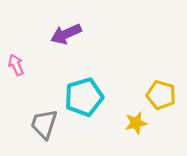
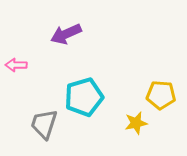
pink arrow: rotated 65 degrees counterclockwise
yellow pentagon: rotated 12 degrees counterclockwise
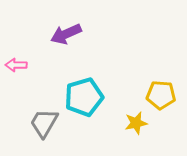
gray trapezoid: moved 1 px up; rotated 12 degrees clockwise
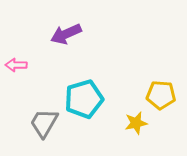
cyan pentagon: moved 2 px down
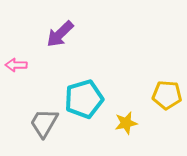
purple arrow: moved 6 px left; rotated 20 degrees counterclockwise
yellow pentagon: moved 6 px right
yellow star: moved 10 px left
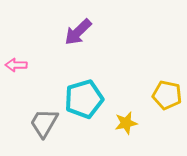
purple arrow: moved 18 px right, 2 px up
yellow pentagon: rotated 8 degrees clockwise
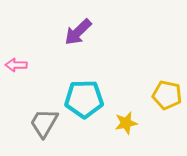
cyan pentagon: rotated 15 degrees clockwise
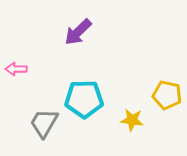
pink arrow: moved 4 px down
yellow star: moved 6 px right, 3 px up; rotated 20 degrees clockwise
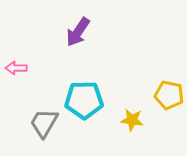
purple arrow: rotated 12 degrees counterclockwise
pink arrow: moved 1 px up
yellow pentagon: moved 2 px right
cyan pentagon: moved 1 px down
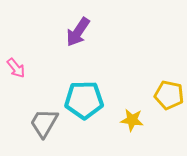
pink arrow: rotated 130 degrees counterclockwise
